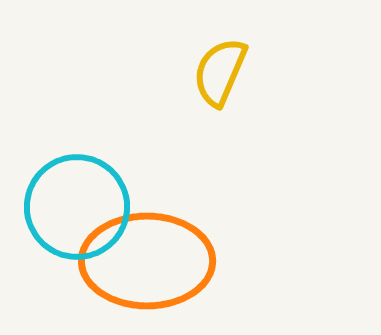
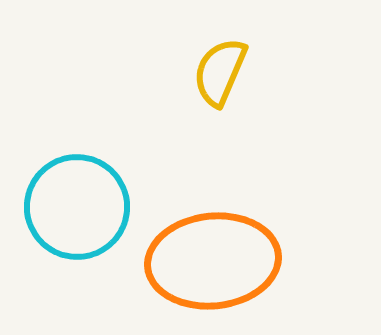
orange ellipse: moved 66 px right; rotated 6 degrees counterclockwise
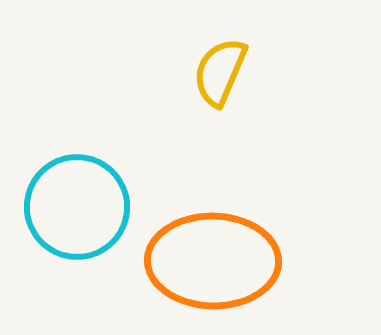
orange ellipse: rotated 7 degrees clockwise
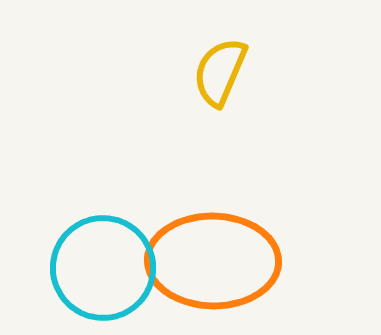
cyan circle: moved 26 px right, 61 px down
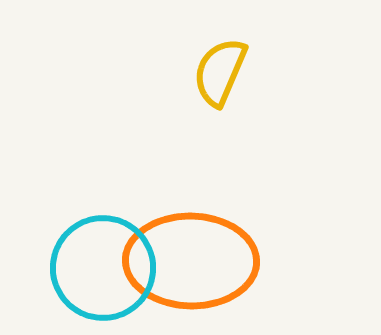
orange ellipse: moved 22 px left
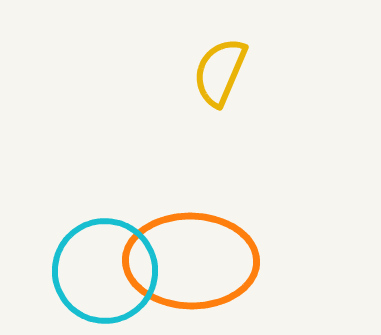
cyan circle: moved 2 px right, 3 px down
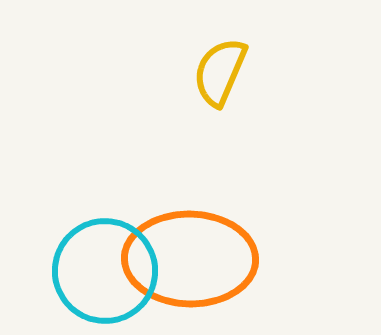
orange ellipse: moved 1 px left, 2 px up
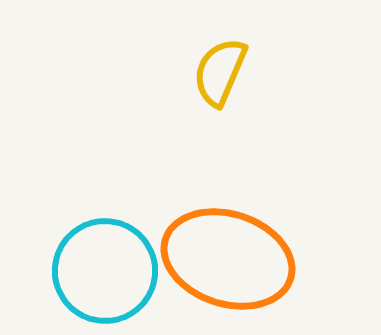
orange ellipse: moved 38 px right; rotated 17 degrees clockwise
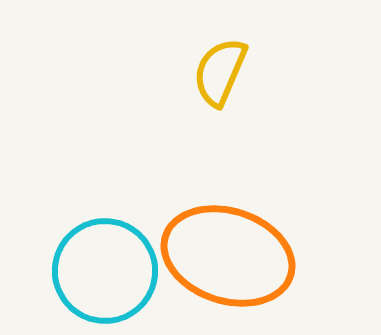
orange ellipse: moved 3 px up
